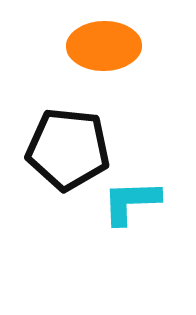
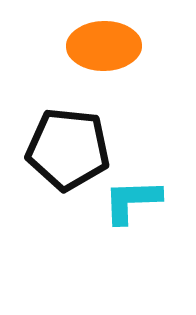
cyan L-shape: moved 1 px right, 1 px up
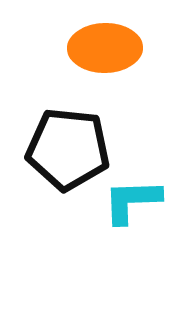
orange ellipse: moved 1 px right, 2 px down
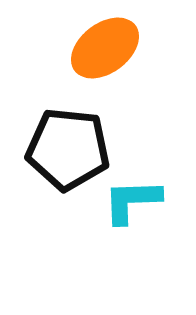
orange ellipse: rotated 36 degrees counterclockwise
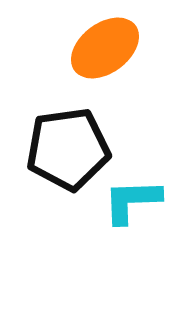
black pentagon: rotated 14 degrees counterclockwise
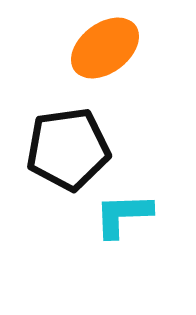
cyan L-shape: moved 9 px left, 14 px down
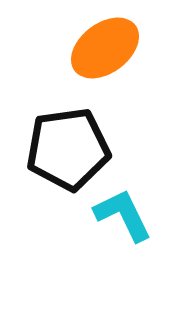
cyan L-shape: rotated 66 degrees clockwise
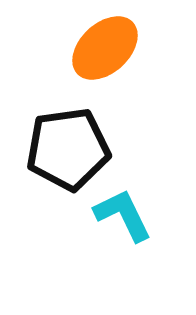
orange ellipse: rotated 6 degrees counterclockwise
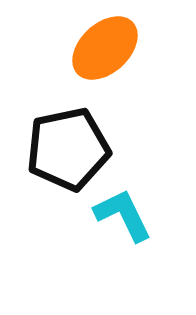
black pentagon: rotated 4 degrees counterclockwise
